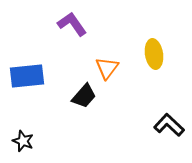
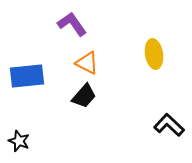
orange triangle: moved 20 px left, 5 px up; rotated 40 degrees counterclockwise
black star: moved 4 px left
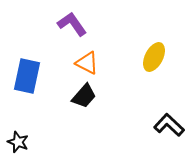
yellow ellipse: moved 3 px down; rotated 36 degrees clockwise
blue rectangle: rotated 72 degrees counterclockwise
black star: moved 1 px left, 1 px down
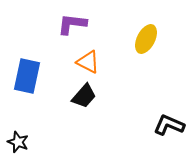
purple L-shape: rotated 48 degrees counterclockwise
yellow ellipse: moved 8 px left, 18 px up
orange triangle: moved 1 px right, 1 px up
black L-shape: rotated 20 degrees counterclockwise
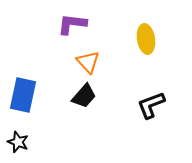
yellow ellipse: rotated 36 degrees counterclockwise
orange triangle: rotated 20 degrees clockwise
blue rectangle: moved 4 px left, 19 px down
black L-shape: moved 18 px left, 20 px up; rotated 44 degrees counterclockwise
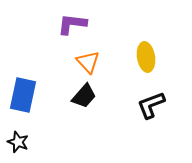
yellow ellipse: moved 18 px down
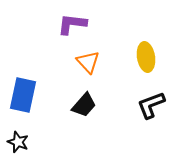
black trapezoid: moved 9 px down
